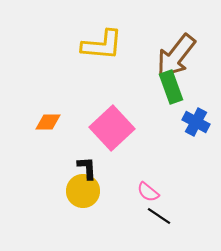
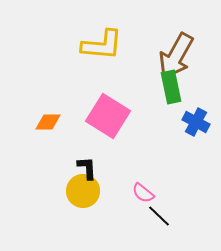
brown arrow: rotated 9 degrees counterclockwise
green rectangle: rotated 8 degrees clockwise
pink square: moved 4 px left, 12 px up; rotated 15 degrees counterclockwise
pink semicircle: moved 5 px left, 1 px down
black line: rotated 10 degrees clockwise
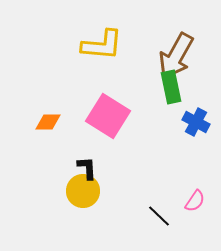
pink semicircle: moved 52 px right, 8 px down; rotated 95 degrees counterclockwise
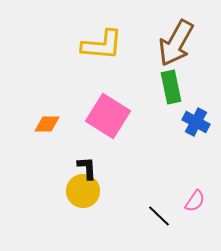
brown arrow: moved 13 px up
orange diamond: moved 1 px left, 2 px down
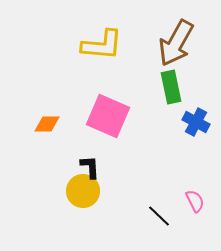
pink square: rotated 9 degrees counterclockwise
black L-shape: moved 3 px right, 1 px up
pink semicircle: rotated 60 degrees counterclockwise
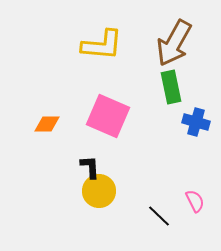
brown arrow: moved 2 px left
blue cross: rotated 12 degrees counterclockwise
yellow circle: moved 16 px right
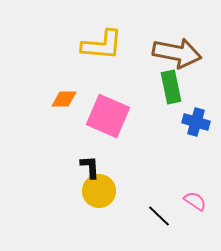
brown arrow: moved 3 px right, 10 px down; rotated 108 degrees counterclockwise
orange diamond: moved 17 px right, 25 px up
pink semicircle: rotated 30 degrees counterclockwise
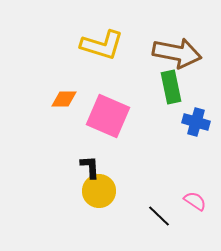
yellow L-shape: rotated 12 degrees clockwise
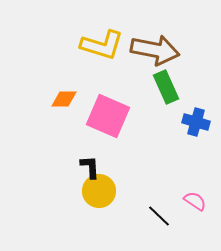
brown arrow: moved 22 px left, 3 px up
green rectangle: moved 5 px left; rotated 12 degrees counterclockwise
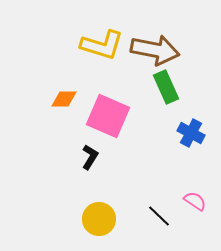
blue cross: moved 5 px left, 11 px down; rotated 12 degrees clockwise
black L-shape: moved 10 px up; rotated 35 degrees clockwise
yellow circle: moved 28 px down
